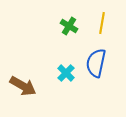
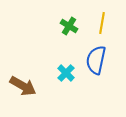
blue semicircle: moved 3 px up
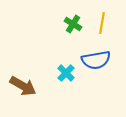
green cross: moved 4 px right, 2 px up
blue semicircle: rotated 112 degrees counterclockwise
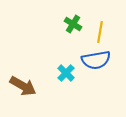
yellow line: moved 2 px left, 9 px down
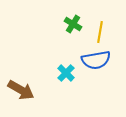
brown arrow: moved 2 px left, 4 px down
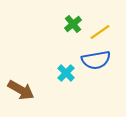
green cross: rotated 18 degrees clockwise
yellow line: rotated 45 degrees clockwise
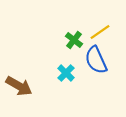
green cross: moved 1 px right, 16 px down; rotated 12 degrees counterclockwise
blue semicircle: rotated 76 degrees clockwise
brown arrow: moved 2 px left, 4 px up
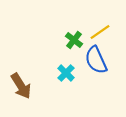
brown arrow: moved 2 px right; rotated 28 degrees clockwise
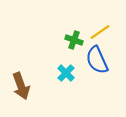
green cross: rotated 18 degrees counterclockwise
blue semicircle: moved 1 px right
brown arrow: rotated 12 degrees clockwise
